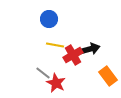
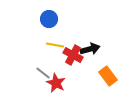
red cross: rotated 30 degrees counterclockwise
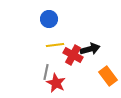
yellow line: rotated 18 degrees counterclockwise
gray line: moved 3 px right, 1 px up; rotated 63 degrees clockwise
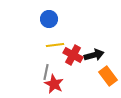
black arrow: moved 4 px right, 6 px down
red star: moved 2 px left, 1 px down
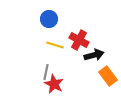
yellow line: rotated 24 degrees clockwise
red cross: moved 6 px right, 15 px up
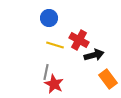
blue circle: moved 1 px up
orange rectangle: moved 3 px down
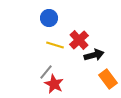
red cross: rotated 18 degrees clockwise
gray line: rotated 28 degrees clockwise
